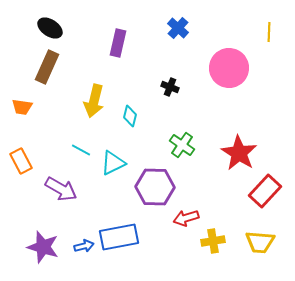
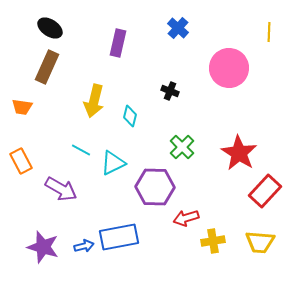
black cross: moved 4 px down
green cross: moved 2 px down; rotated 10 degrees clockwise
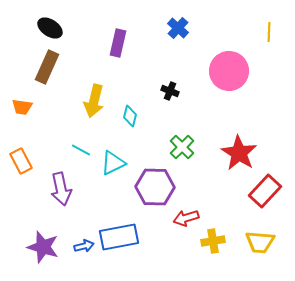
pink circle: moved 3 px down
purple arrow: rotated 48 degrees clockwise
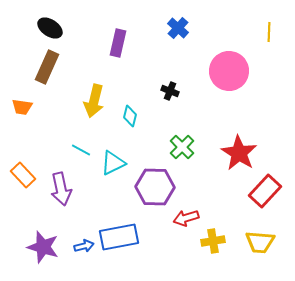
orange rectangle: moved 2 px right, 14 px down; rotated 15 degrees counterclockwise
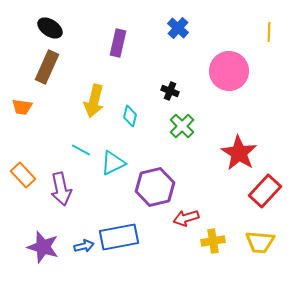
green cross: moved 21 px up
purple hexagon: rotated 15 degrees counterclockwise
